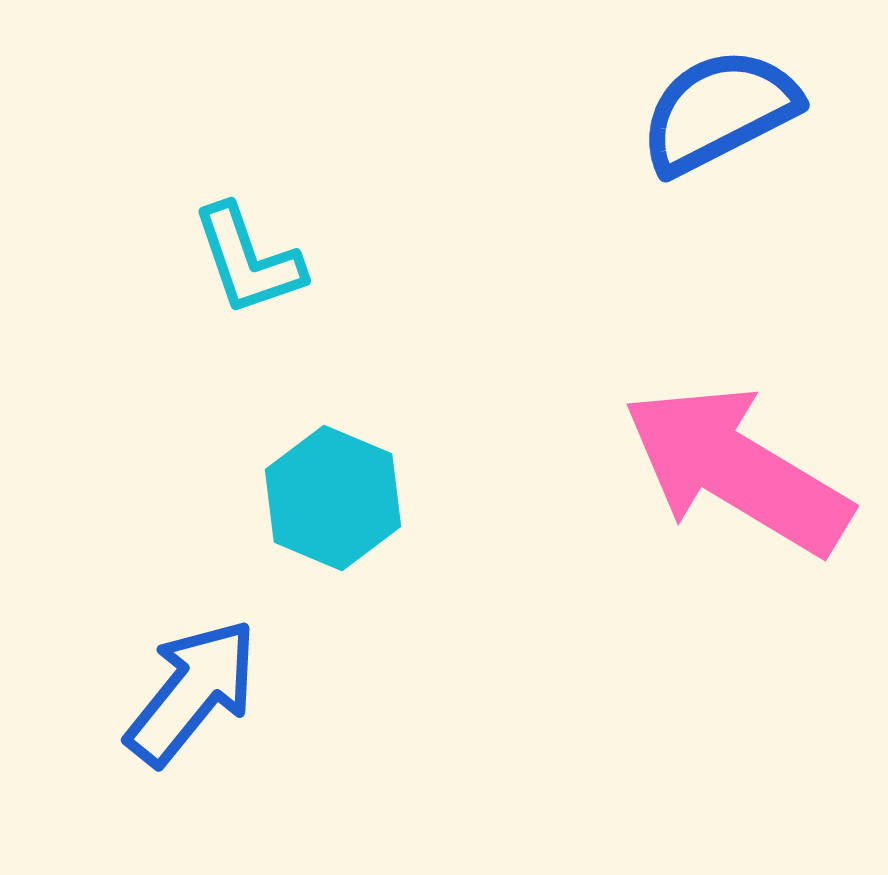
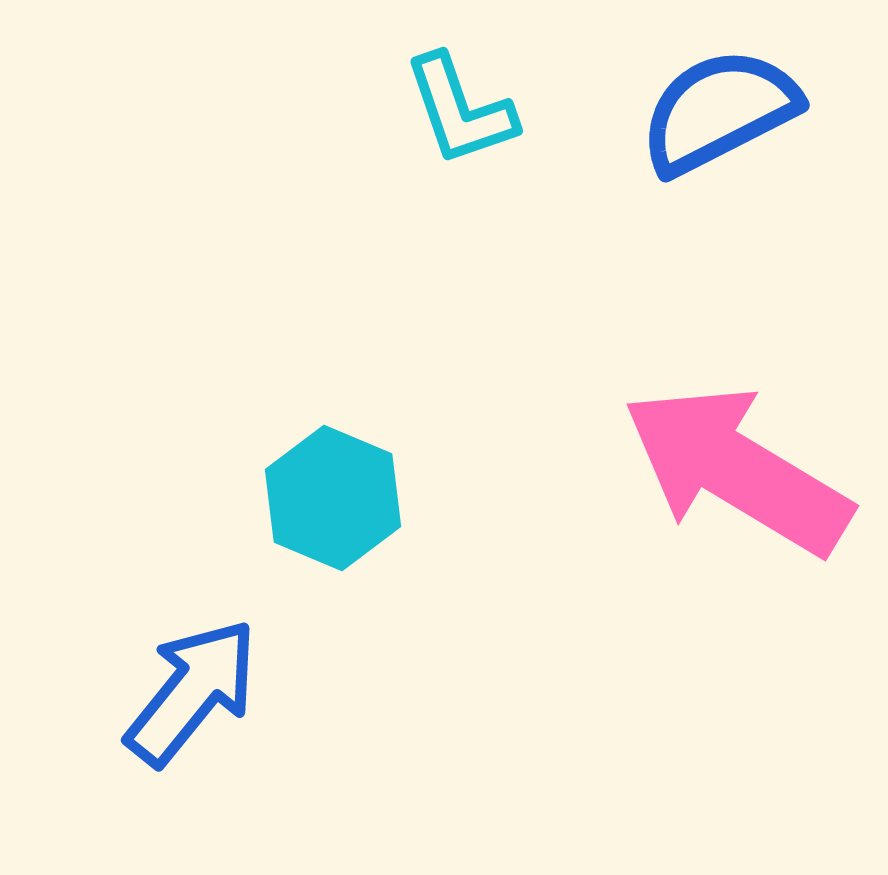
cyan L-shape: moved 212 px right, 150 px up
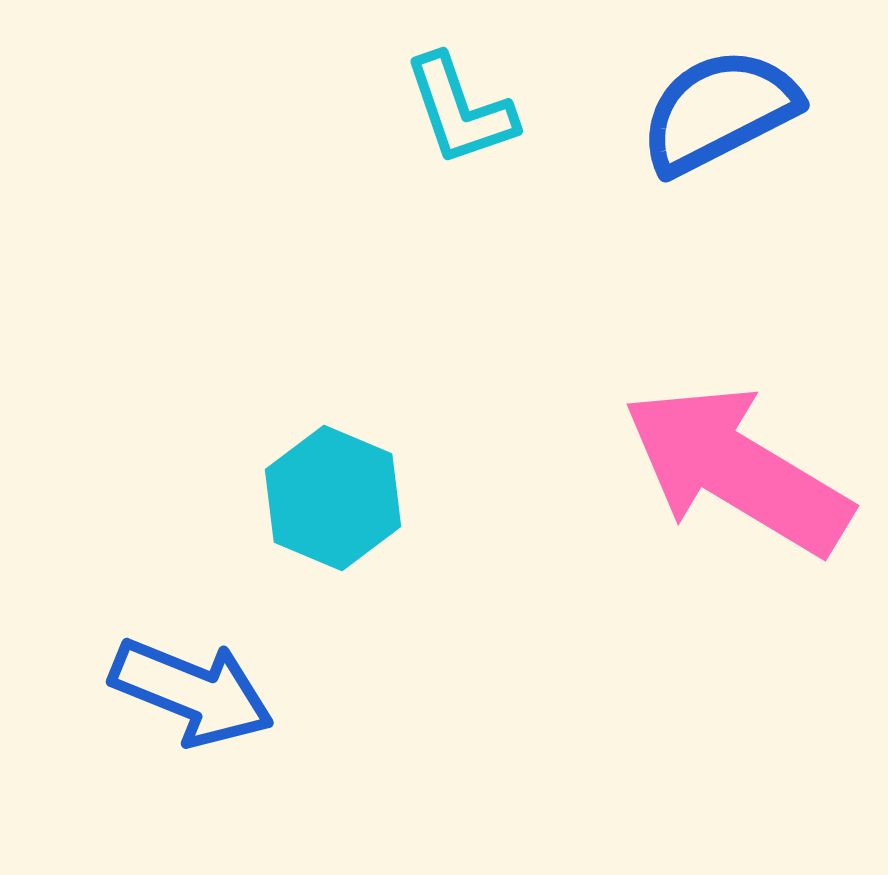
blue arrow: rotated 73 degrees clockwise
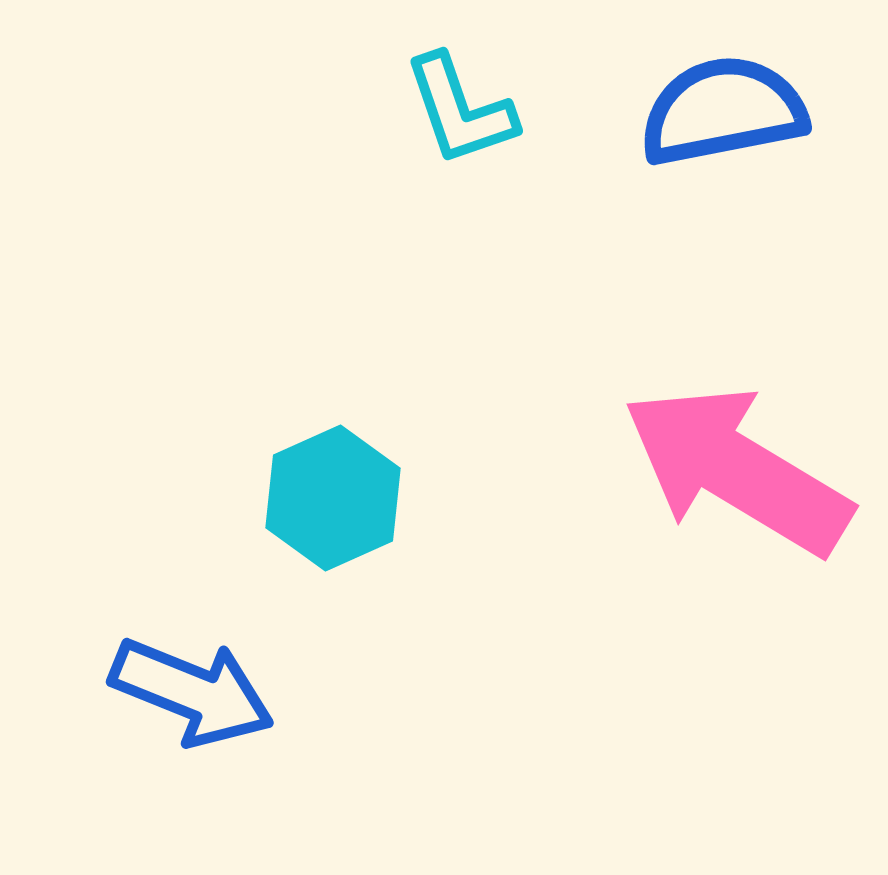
blue semicircle: moved 4 px right; rotated 16 degrees clockwise
cyan hexagon: rotated 13 degrees clockwise
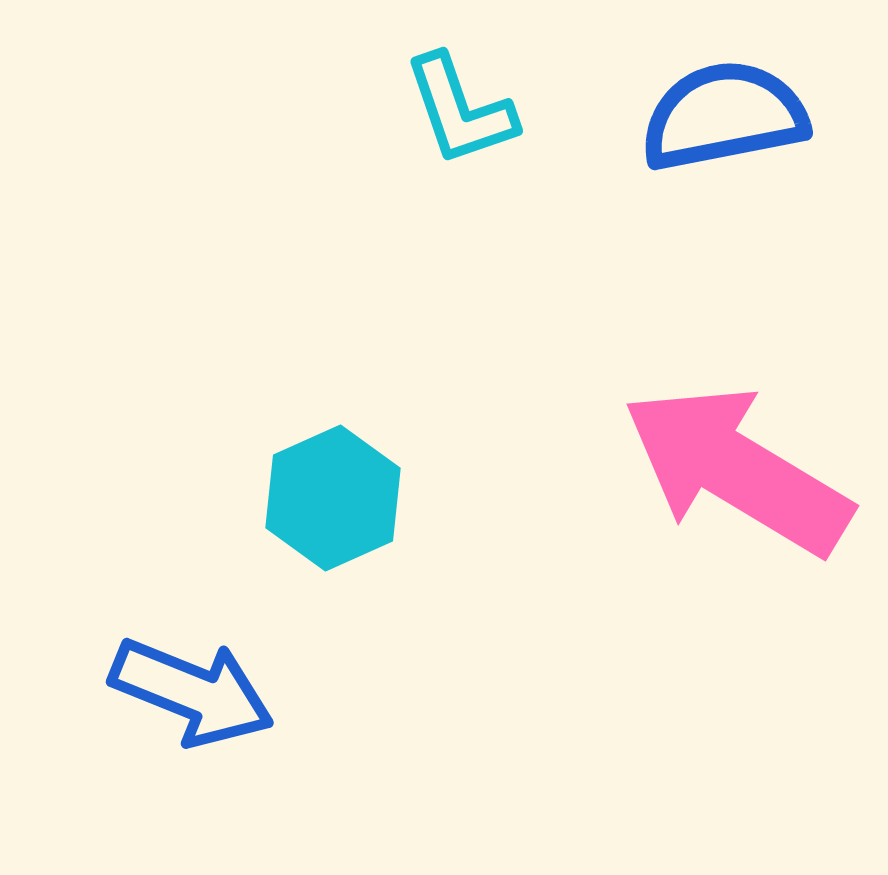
blue semicircle: moved 1 px right, 5 px down
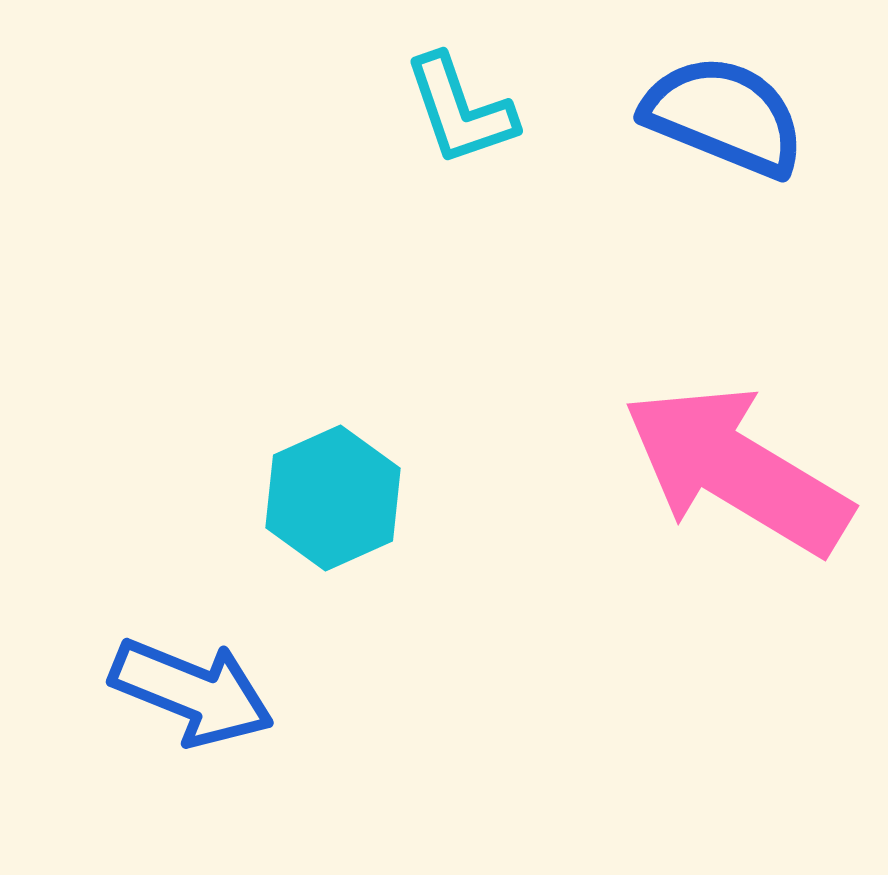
blue semicircle: rotated 33 degrees clockwise
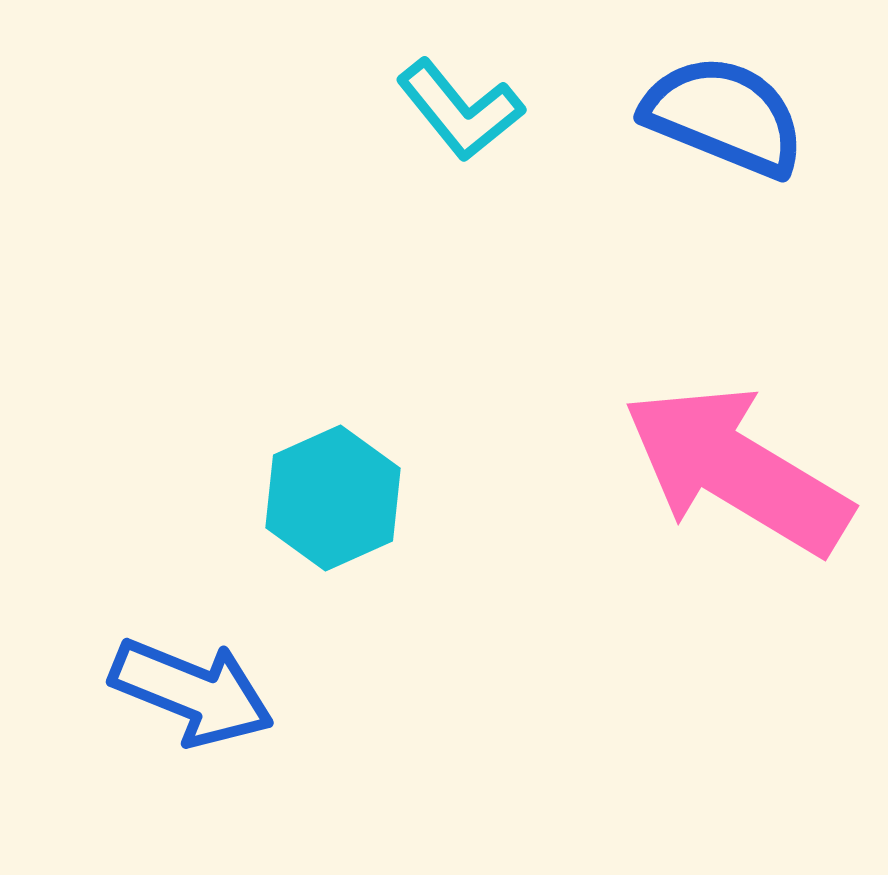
cyan L-shape: rotated 20 degrees counterclockwise
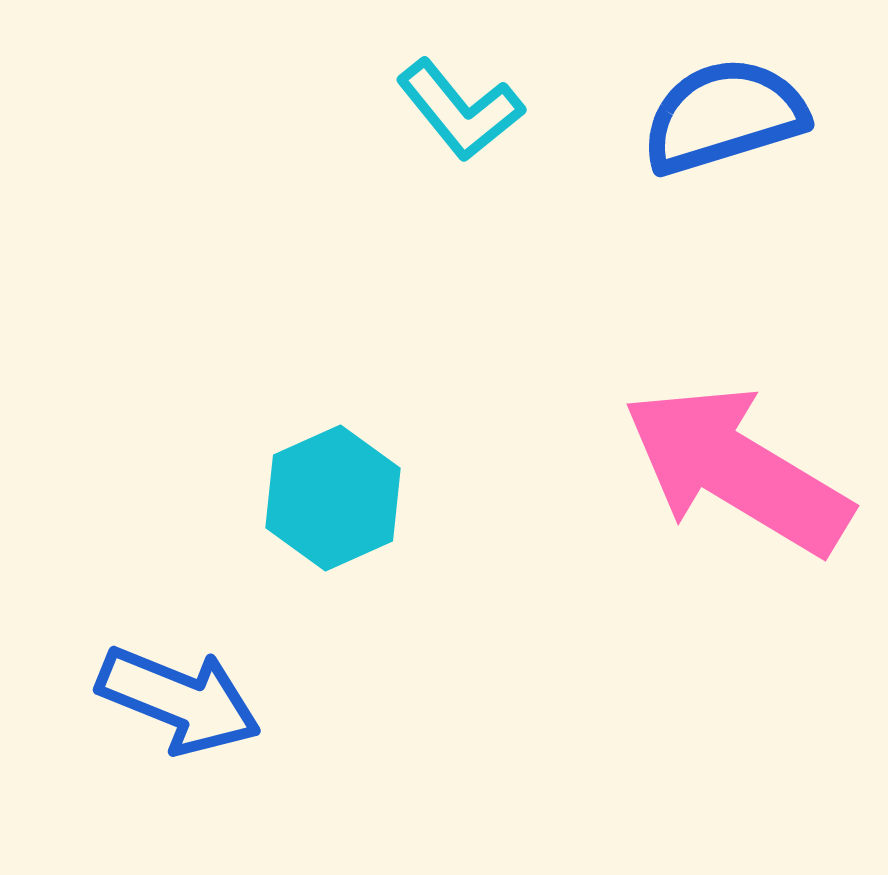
blue semicircle: rotated 39 degrees counterclockwise
blue arrow: moved 13 px left, 8 px down
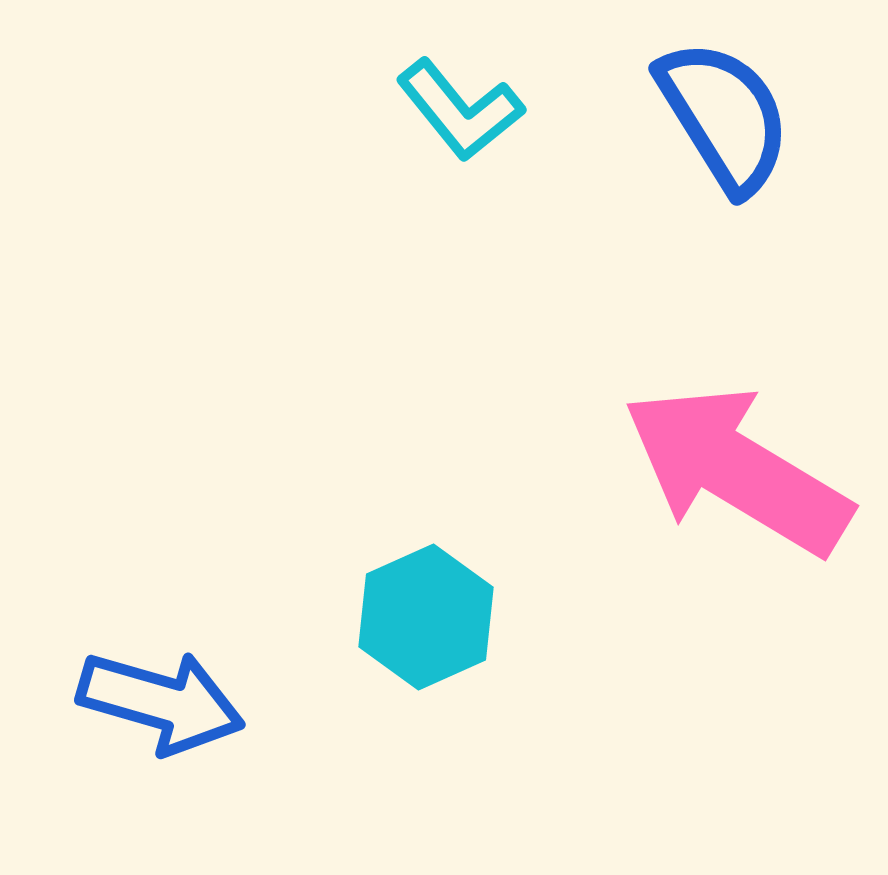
blue semicircle: rotated 75 degrees clockwise
cyan hexagon: moved 93 px right, 119 px down
blue arrow: moved 18 px left, 2 px down; rotated 6 degrees counterclockwise
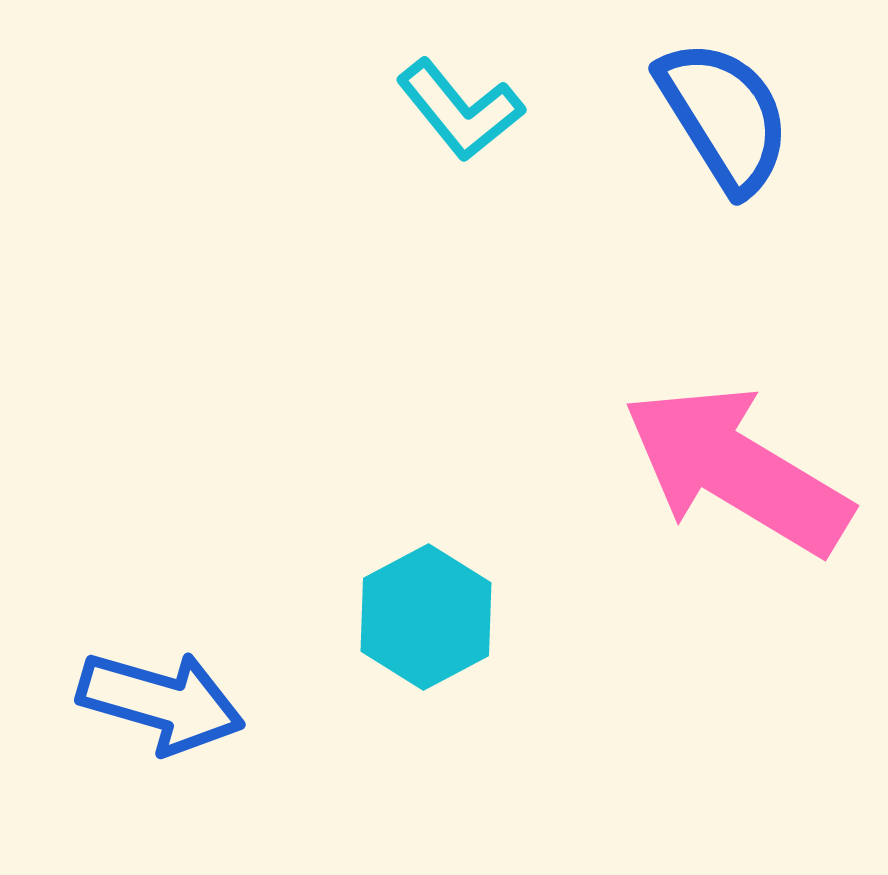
cyan hexagon: rotated 4 degrees counterclockwise
